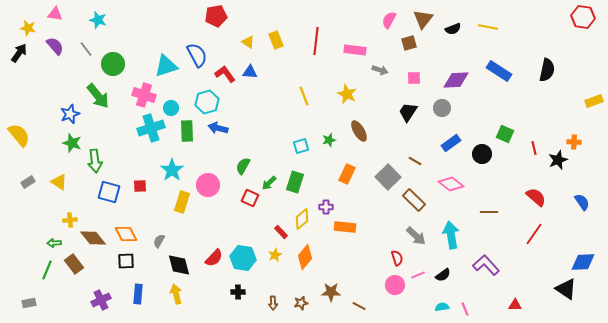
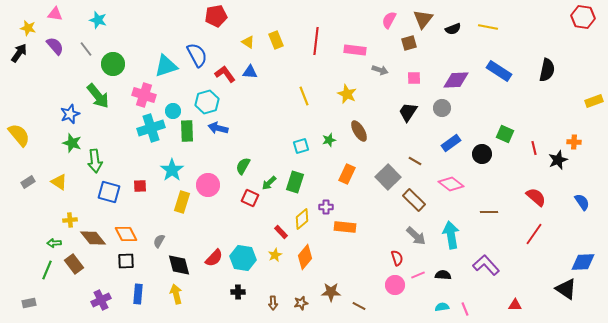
cyan circle at (171, 108): moved 2 px right, 3 px down
black semicircle at (443, 275): rotated 140 degrees counterclockwise
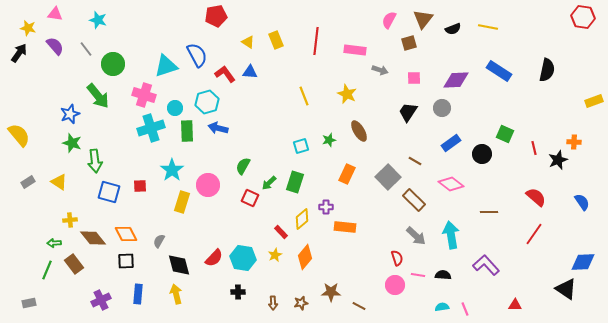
cyan circle at (173, 111): moved 2 px right, 3 px up
pink line at (418, 275): rotated 32 degrees clockwise
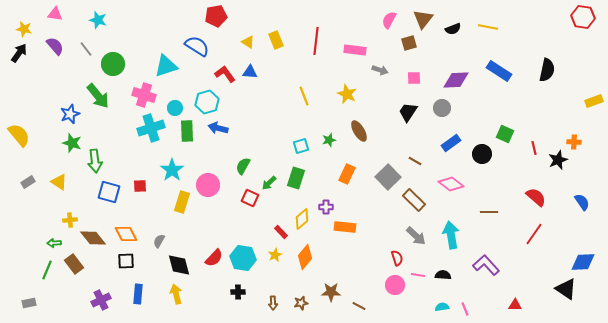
yellow star at (28, 28): moved 4 px left, 1 px down
blue semicircle at (197, 55): moved 9 px up; rotated 30 degrees counterclockwise
green rectangle at (295, 182): moved 1 px right, 4 px up
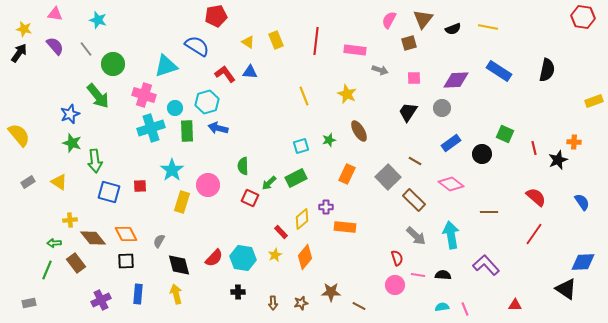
green semicircle at (243, 166): rotated 30 degrees counterclockwise
green rectangle at (296, 178): rotated 45 degrees clockwise
brown rectangle at (74, 264): moved 2 px right, 1 px up
